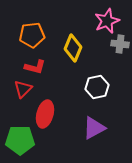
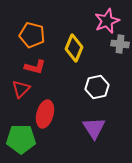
orange pentagon: rotated 20 degrees clockwise
yellow diamond: moved 1 px right
red triangle: moved 2 px left
purple triangle: rotated 35 degrees counterclockwise
green pentagon: moved 1 px right, 1 px up
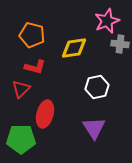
yellow diamond: rotated 60 degrees clockwise
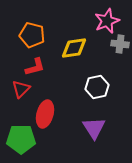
red L-shape: rotated 30 degrees counterclockwise
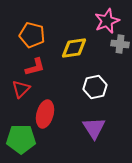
white hexagon: moved 2 px left
